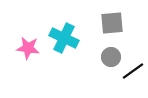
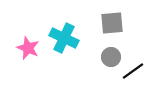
pink star: rotated 15 degrees clockwise
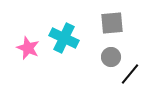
black line: moved 3 px left, 3 px down; rotated 15 degrees counterclockwise
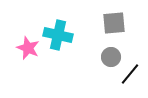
gray square: moved 2 px right
cyan cross: moved 6 px left, 3 px up; rotated 12 degrees counterclockwise
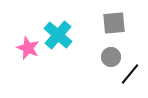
cyan cross: rotated 28 degrees clockwise
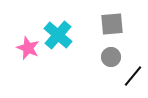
gray square: moved 2 px left, 1 px down
black line: moved 3 px right, 2 px down
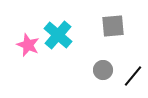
gray square: moved 1 px right, 2 px down
pink star: moved 3 px up
gray circle: moved 8 px left, 13 px down
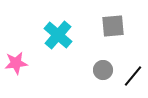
pink star: moved 12 px left, 18 px down; rotated 30 degrees counterclockwise
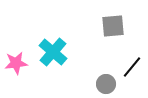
cyan cross: moved 5 px left, 17 px down
gray circle: moved 3 px right, 14 px down
black line: moved 1 px left, 9 px up
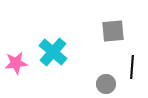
gray square: moved 5 px down
black line: rotated 35 degrees counterclockwise
